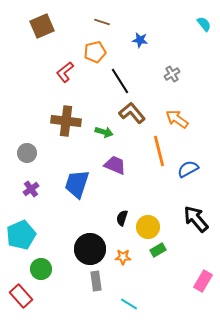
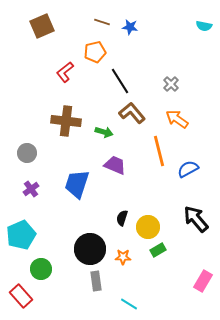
cyan semicircle: moved 2 px down; rotated 140 degrees clockwise
blue star: moved 10 px left, 13 px up
gray cross: moved 1 px left, 10 px down; rotated 14 degrees counterclockwise
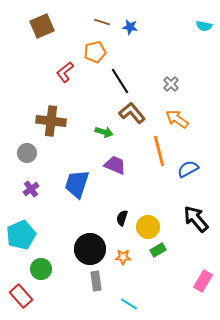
brown cross: moved 15 px left
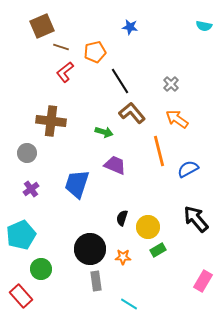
brown line: moved 41 px left, 25 px down
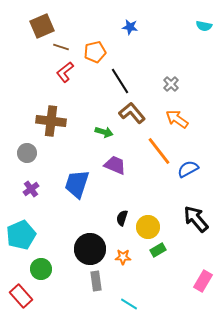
orange line: rotated 24 degrees counterclockwise
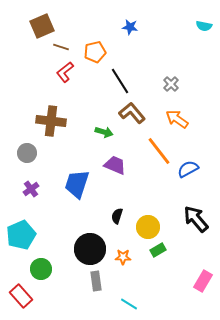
black semicircle: moved 5 px left, 2 px up
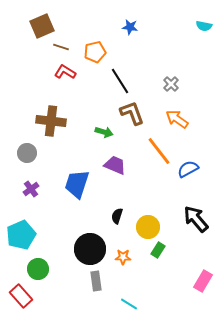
red L-shape: rotated 70 degrees clockwise
brown L-shape: rotated 20 degrees clockwise
green rectangle: rotated 28 degrees counterclockwise
green circle: moved 3 px left
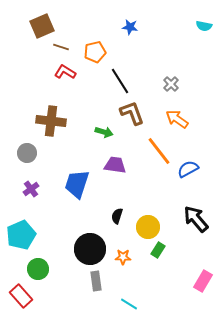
purple trapezoid: rotated 15 degrees counterclockwise
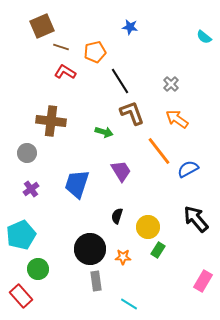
cyan semicircle: moved 11 px down; rotated 28 degrees clockwise
purple trapezoid: moved 6 px right, 6 px down; rotated 50 degrees clockwise
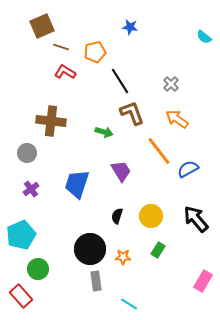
yellow circle: moved 3 px right, 11 px up
